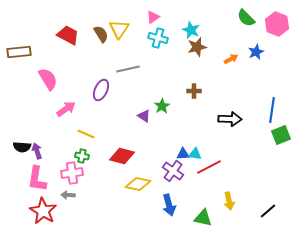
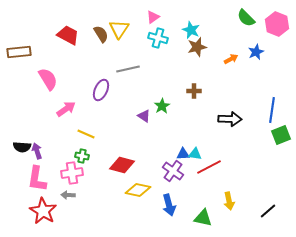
red diamond: moved 9 px down
yellow diamond: moved 6 px down
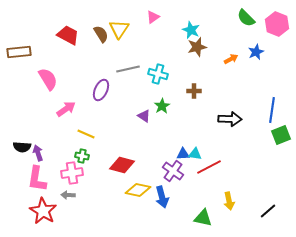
cyan cross: moved 36 px down
purple arrow: moved 1 px right, 2 px down
blue arrow: moved 7 px left, 8 px up
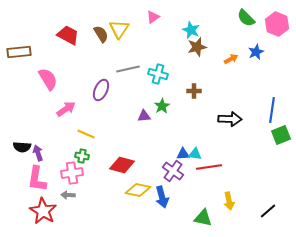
purple triangle: rotated 40 degrees counterclockwise
red line: rotated 20 degrees clockwise
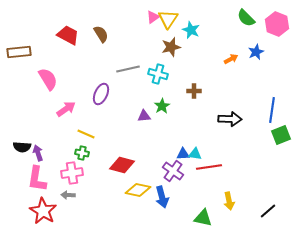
yellow triangle: moved 49 px right, 10 px up
brown star: moved 26 px left
purple ellipse: moved 4 px down
green cross: moved 3 px up
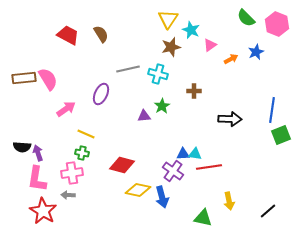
pink triangle: moved 57 px right, 28 px down
brown rectangle: moved 5 px right, 26 px down
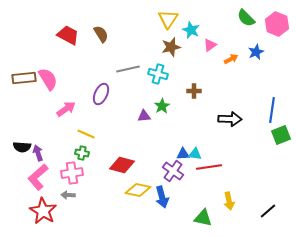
pink L-shape: moved 1 px right, 2 px up; rotated 40 degrees clockwise
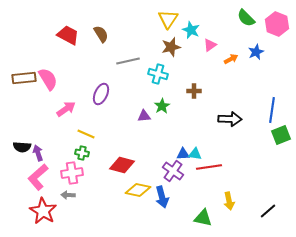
gray line: moved 8 px up
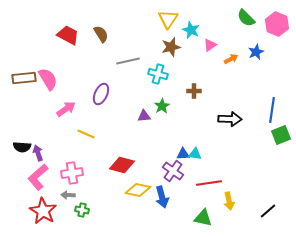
green cross: moved 57 px down
red line: moved 16 px down
